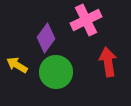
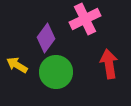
pink cross: moved 1 px left, 1 px up
red arrow: moved 1 px right, 2 px down
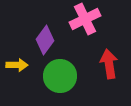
purple diamond: moved 1 px left, 2 px down
yellow arrow: rotated 150 degrees clockwise
green circle: moved 4 px right, 4 px down
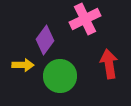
yellow arrow: moved 6 px right
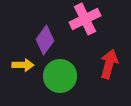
red arrow: rotated 24 degrees clockwise
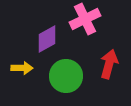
purple diamond: moved 2 px right, 1 px up; rotated 24 degrees clockwise
yellow arrow: moved 1 px left, 3 px down
green circle: moved 6 px right
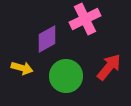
red arrow: moved 3 px down; rotated 24 degrees clockwise
yellow arrow: rotated 15 degrees clockwise
